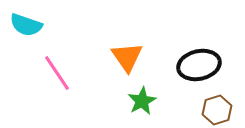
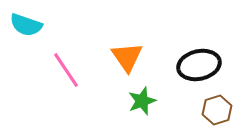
pink line: moved 9 px right, 3 px up
green star: rotated 8 degrees clockwise
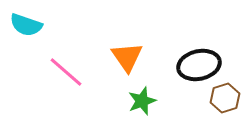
pink line: moved 2 px down; rotated 15 degrees counterclockwise
brown hexagon: moved 8 px right, 12 px up
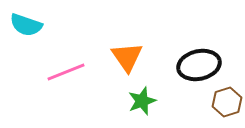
pink line: rotated 63 degrees counterclockwise
brown hexagon: moved 2 px right, 4 px down
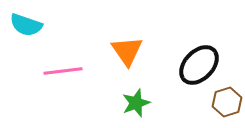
orange triangle: moved 6 px up
black ellipse: rotated 33 degrees counterclockwise
pink line: moved 3 px left, 1 px up; rotated 15 degrees clockwise
green star: moved 6 px left, 2 px down
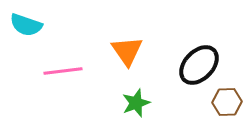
brown hexagon: rotated 16 degrees clockwise
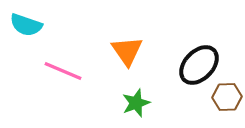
pink line: rotated 30 degrees clockwise
brown hexagon: moved 5 px up
